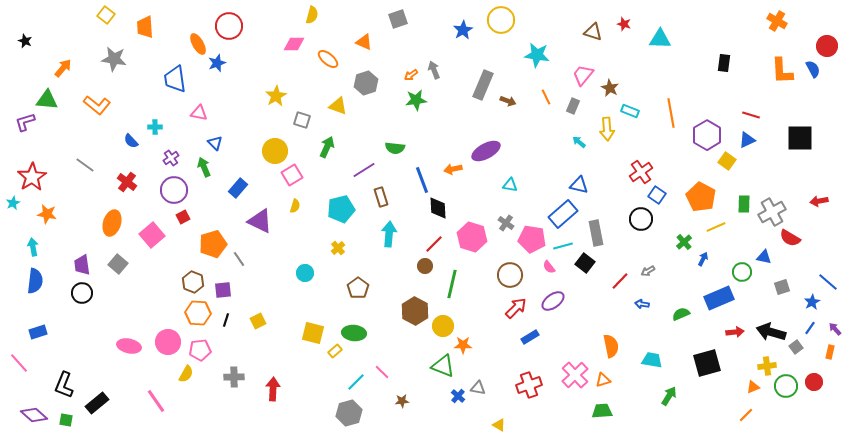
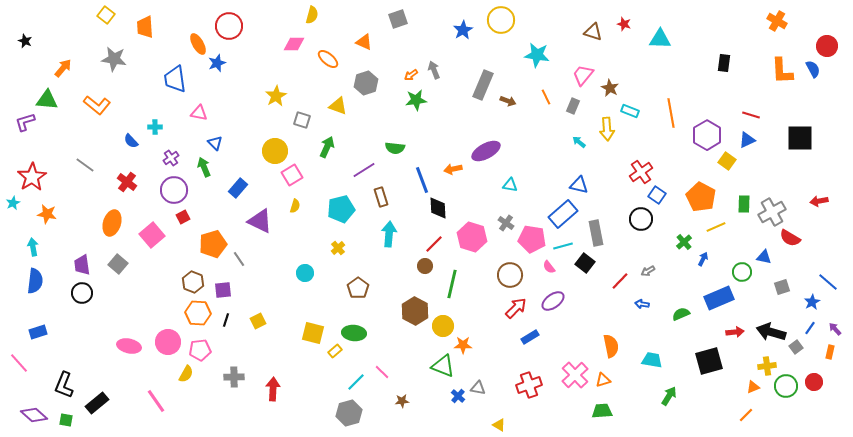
black square at (707, 363): moved 2 px right, 2 px up
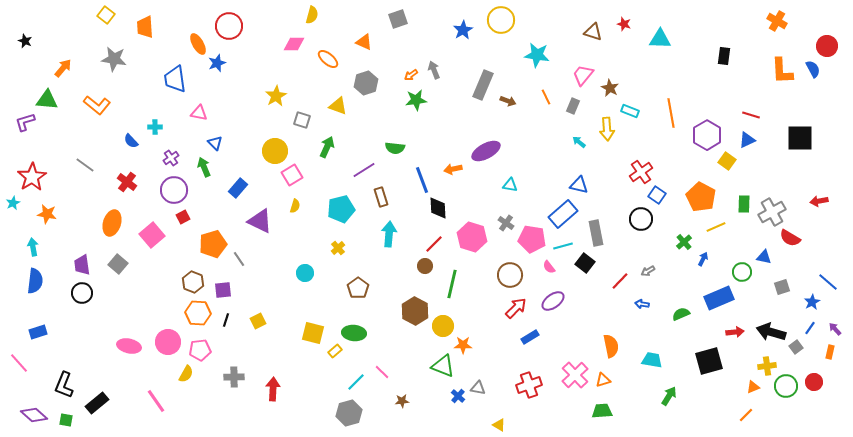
black rectangle at (724, 63): moved 7 px up
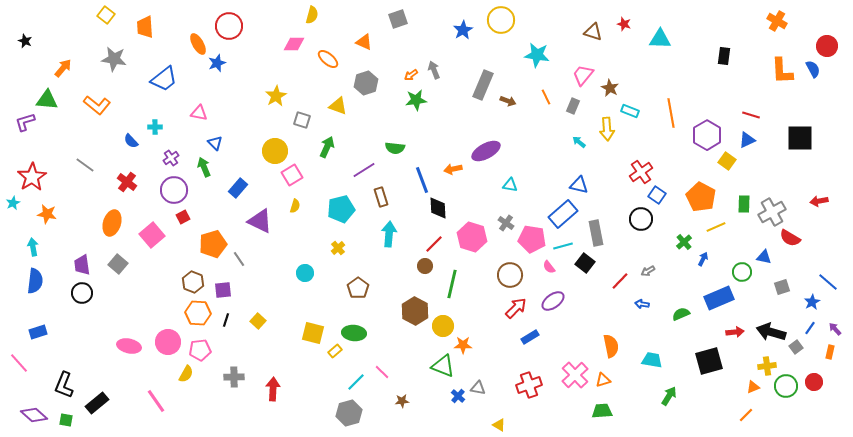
blue trapezoid at (175, 79): moved 11 px left; rotated 120 degrees counterclockwise
yellow square at (258, 321): rotated 21 degrees counterclockwise
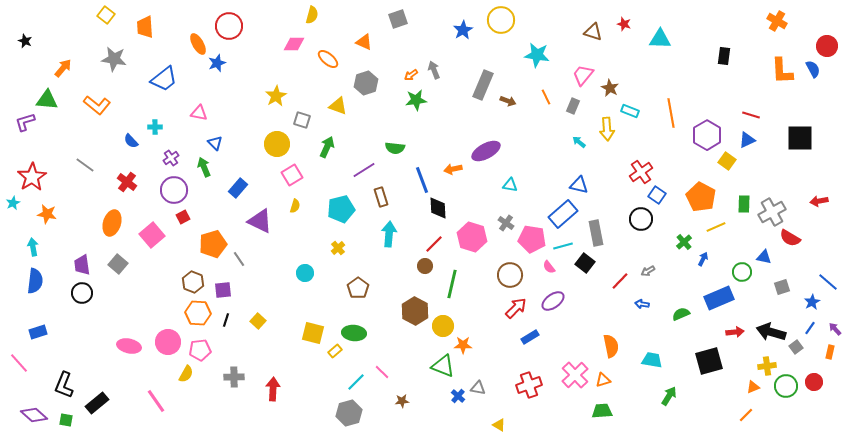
yellow circle at (275, 151): moved 2 px right, 7 px up
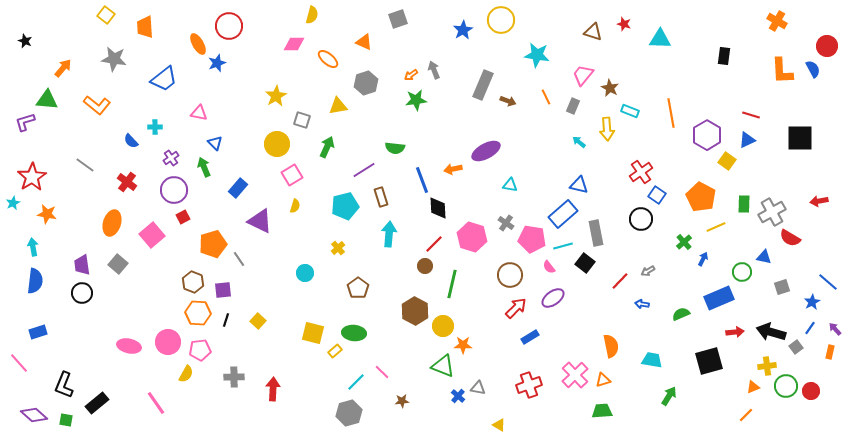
yellow triangle at (338, 106): rotated 30 degrees counterclockwise
cyan pentagon at (341, 209): moved 4 px right, 3 px up
purple ellipse at (553, 301): moved 3 px up
red circle at (814, 382): moved 3 px left, 9 px down
pink line at (156, 401): moved 2 px down
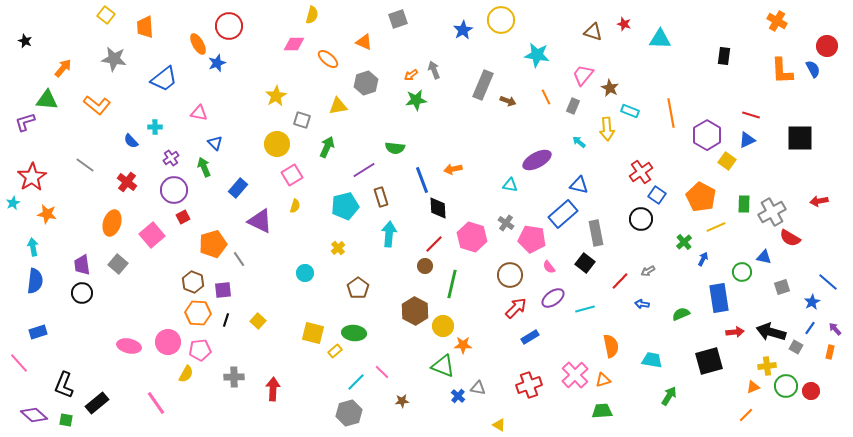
purple ellipse at (486, 151): moved 51 px right, 9 px down
cyan line at (563, 246): moved 22 px right, 63 px down
blue rectangle at (719, 298): rotated 76 degrees counterclockwise
gray square at (796, 347): rotated 24 degrees counterclockwise
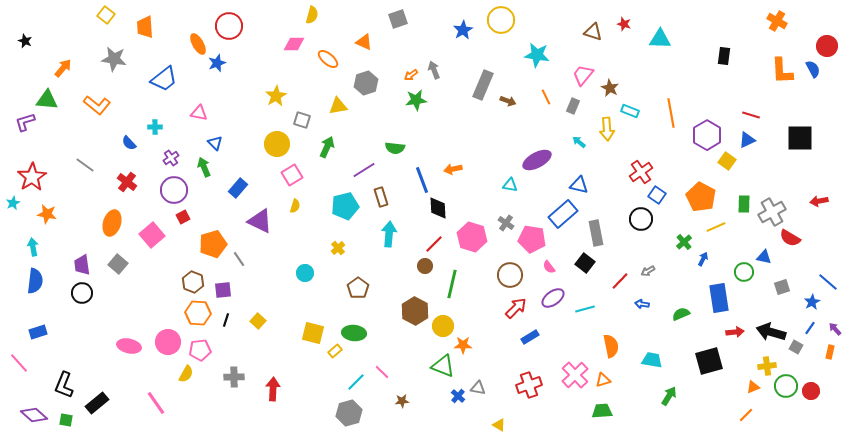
blue semicircle at (131, 141): moved 2 px left, 2 px down
green circle at (742, 272): moved 2 px right
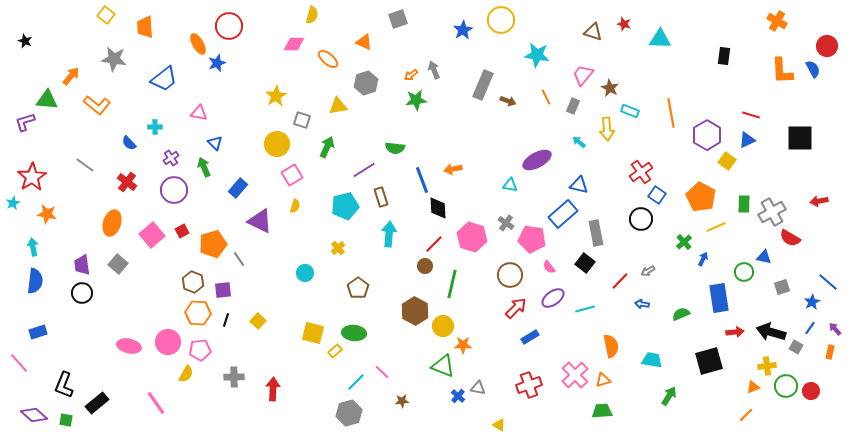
orange arrow at (63, 68): moved 8 px right, 8 px down
red square at (183, 217): moved 1 px left, 14 px down
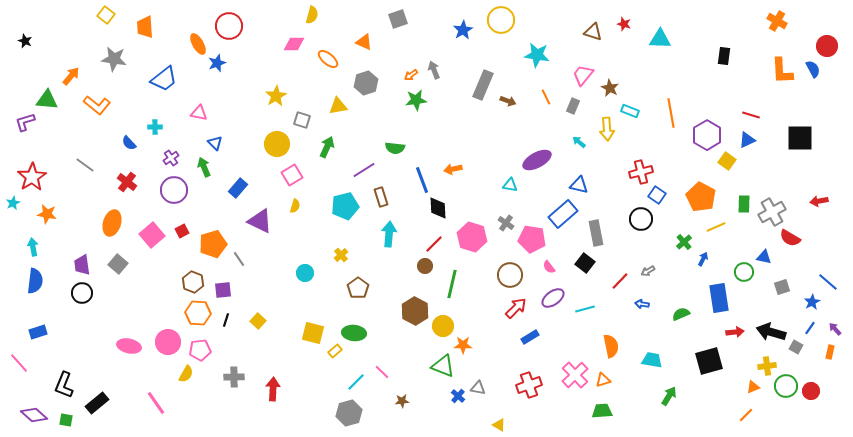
red cross at (641, 172): rotated 20 degrees clockwise
yellow cross at (338, 248): moved 3 px right, 7 px down
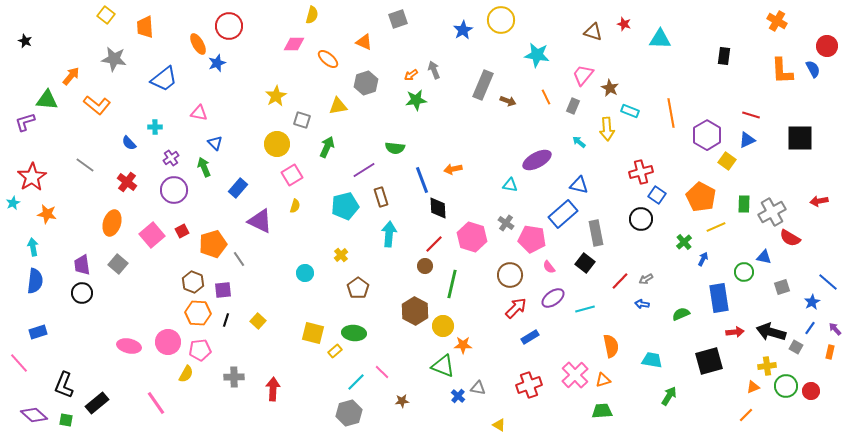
gray arrow at (648, 271): moved 2 px left, 8 px down
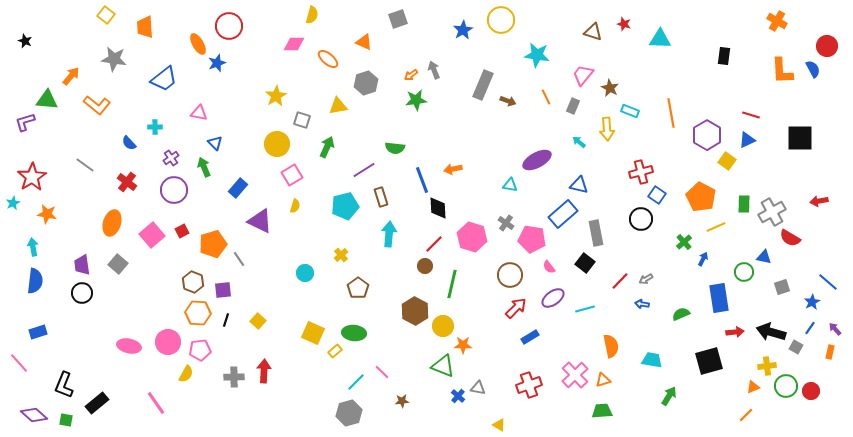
yellow square at (313, 333): rotated 10 degrees clockwise
red arrow at (273, 389): moved 9 px left, 18 px up
